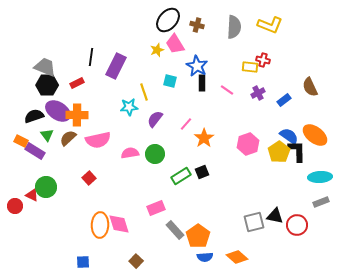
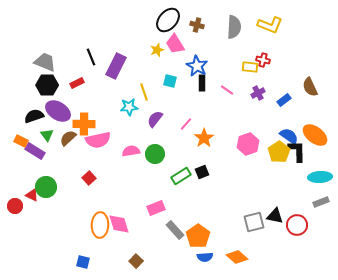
black line at (91, 57): rotated 30 degrees counterclockwise
gray trapezoid at (45, 67): moved 5 px up
orange cross at (77, 115): moved 7 px right, 9 px down
pink semicircle at (130, 153): moved 1 px right, 2 px up
blue square at (83, 262): rotated 16 degrees clockwise
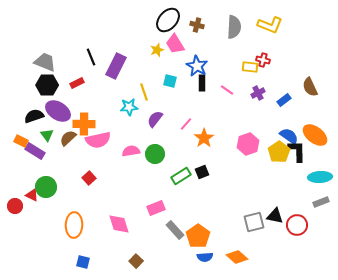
orange ellipse at (100, 225): moved 26 px left
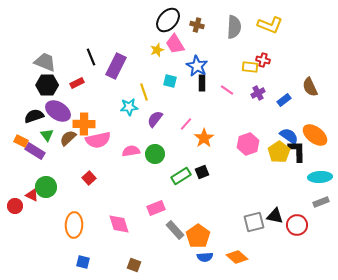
brown square at (136, 261): moved 2 px left, 4 px down; rotated 24 degrees counterclockwise
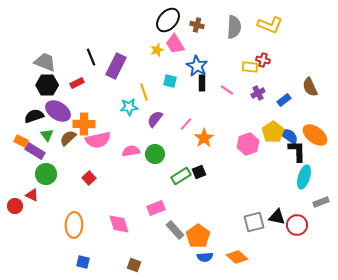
yellow pentagon at (279, 152): moved 6 px left, 20 px up
black square at (202, 172): moved 3 px left
cyan ellipse at (320, 177): moved 16 px left; rotated 70 degrees counterclockwise
green circle at (46, 187): moved 13 px up
black triangle at (275, 216): moved 2 px right, 1 px down
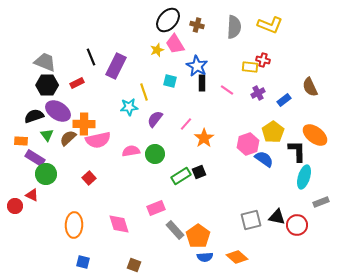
blue semicircle at (289, 136): moved 25 px left, 23 px down
orange rectangle at (21, 141): rotated 24 degrees counterclockwise
purple rectangle at (35, 151): moved 7 px down
gray square at (254, 222): moved 3 px left, 2 px up
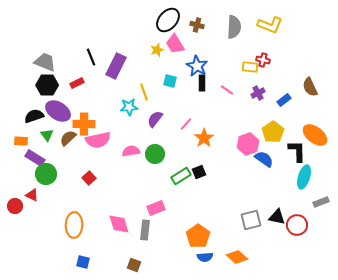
gray rectangle at (175, 230): moved 30 px left; rotated 48 degrees clockwise
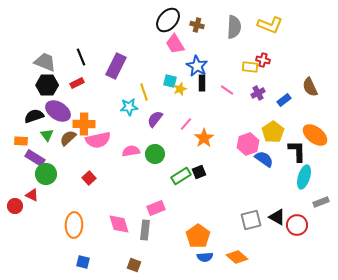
yellow star at (157, 50): moved 23 px right, 39 px down
black line at (91, 57): moved 10 px left
black triangle at (277, 217): rotated 18 degrees clockwise
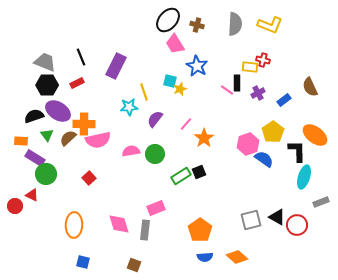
gray semicircle at (234, 27): moved 1 px right, 3 px up
black rectangle at (202, 83): moved 35 px right
orange pentagon at (198, 236): moved 2 px right, 6 px up
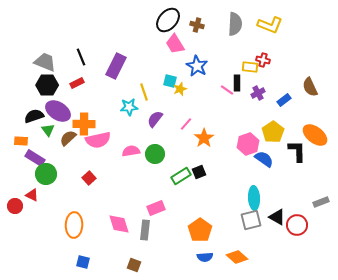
green triangle at (47, 135): moved 1 px right, 5 px up
cyan ellipse at (304, 177): moved 50 px left, 21 px down; rotated 20 degrees counterclockwise
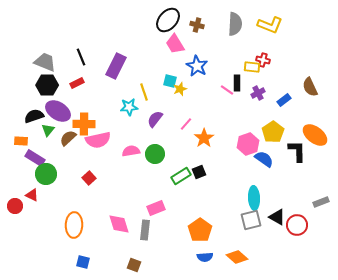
yellow rectangle at (250, 67): moved 2 px right
green triangle at (48, 130): rotated 16 degrees clockwise
